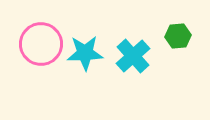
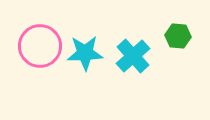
green hexagon: rotated 10 degrees clockwise
pink circle: moved 1 px left, 2 px down
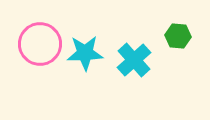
pink circle: moved 2 px up
cyan cross: moved 1 px right, 4 px down
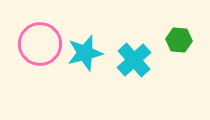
green hexagon: moved 1 px right, 4 px down
cyan star: rotated 12 degrees counterclockwise
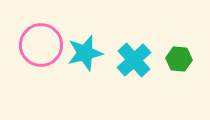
green hexagon: moved 19 px down
pink circle: moved 1 px right, 1 px down
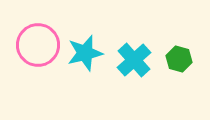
pink circle: moved 3 px left
green hexagon: rotated 10 degrees clockwise
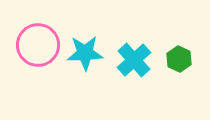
cyan star: rotated 12 degrees clockwise
green hexagon: rotated 10 degrees clockwise
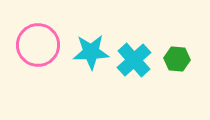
cyan star: moved 6 px right, 1 px up
green hexagon: moved 2 px left; rotated 20 degrees counterclockwise
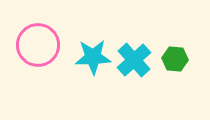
cyan star: moved 2 px right, 5 px down
green hexagon: moved 2 px left
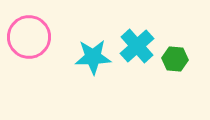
pink circle: moved 9 px left, 8 px up
cyan cross: moved 3 px right, 14 px up
